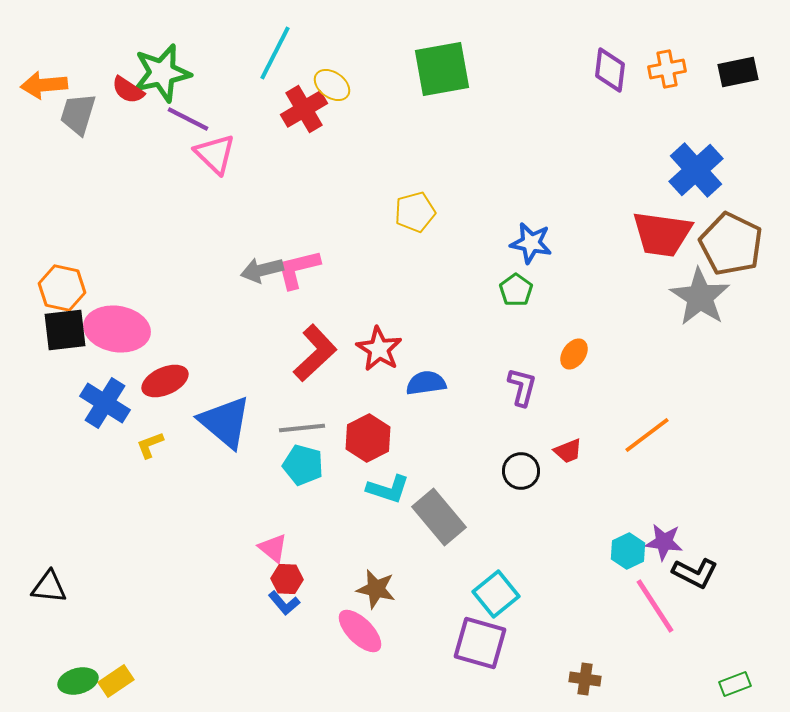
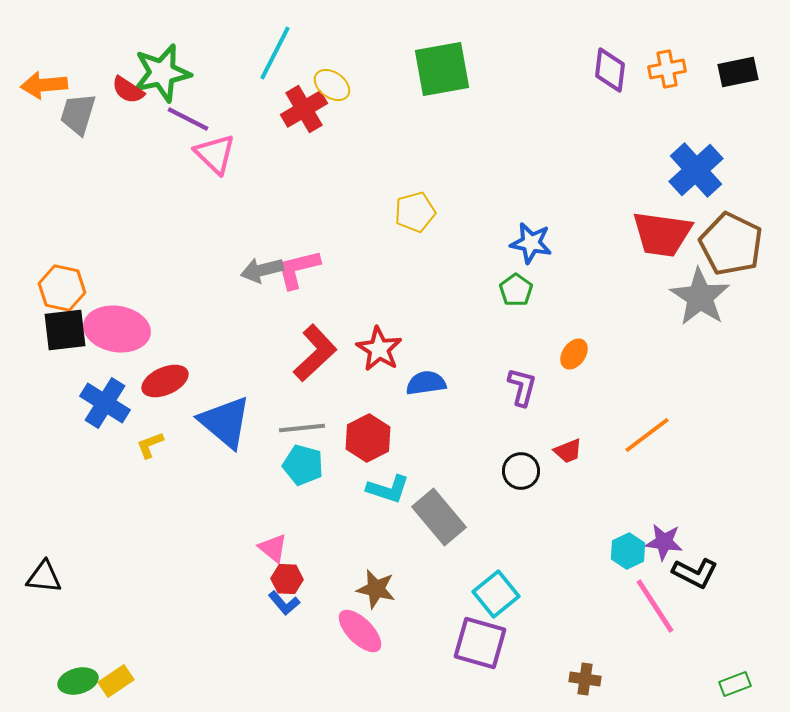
black triangle at (49, 587): moved 5 px left, 10 px up
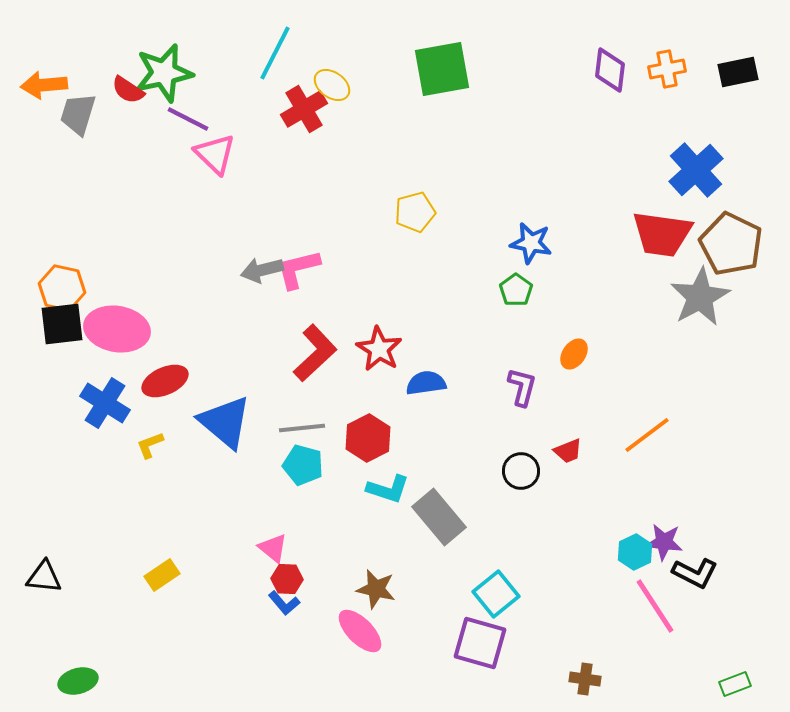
green star at (162, 73): moved 2 px right
gray star at (700, 297): rotated 10 degrees clockwise
black square at (65, 330): moved 3 px left, 6 px up
cyan hexagon at (628, 551): moved 7 px right, 1 px down
yellow rectangle at (116, 681): moved 46 px right, 106 px up
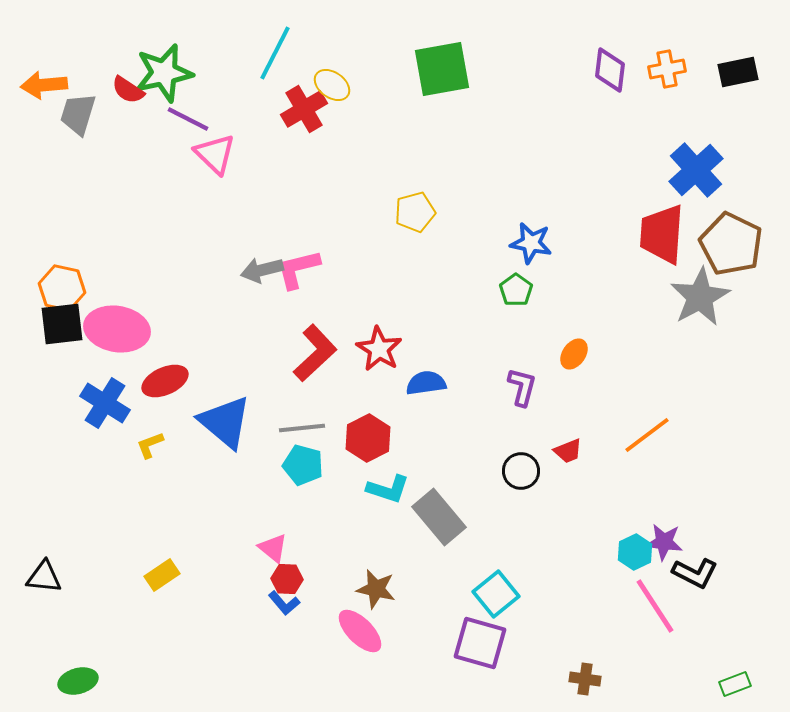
red trapezoid at (662, 234): rotated 86 degrees clockwise
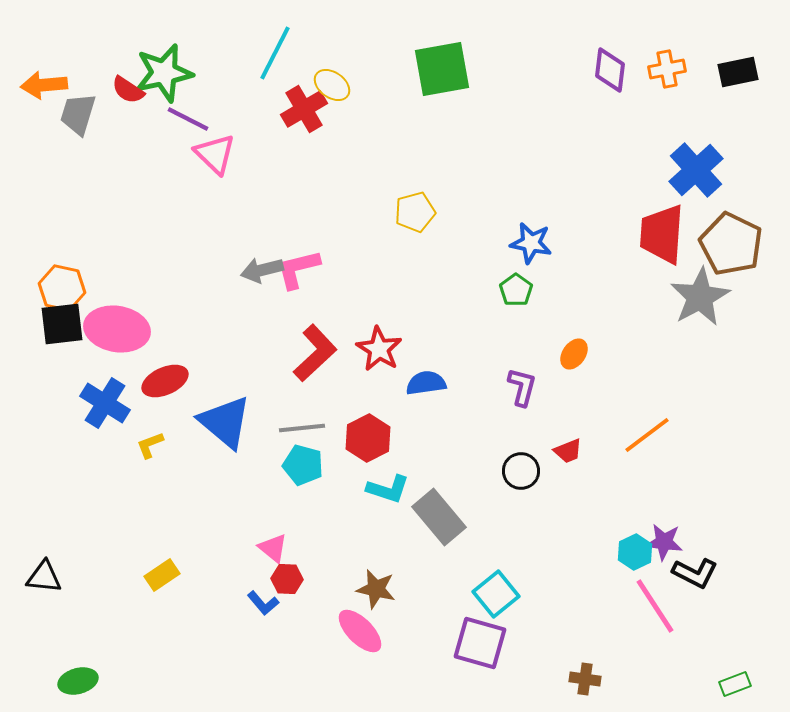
blue L-shape at (284, 603): moved 21 px left
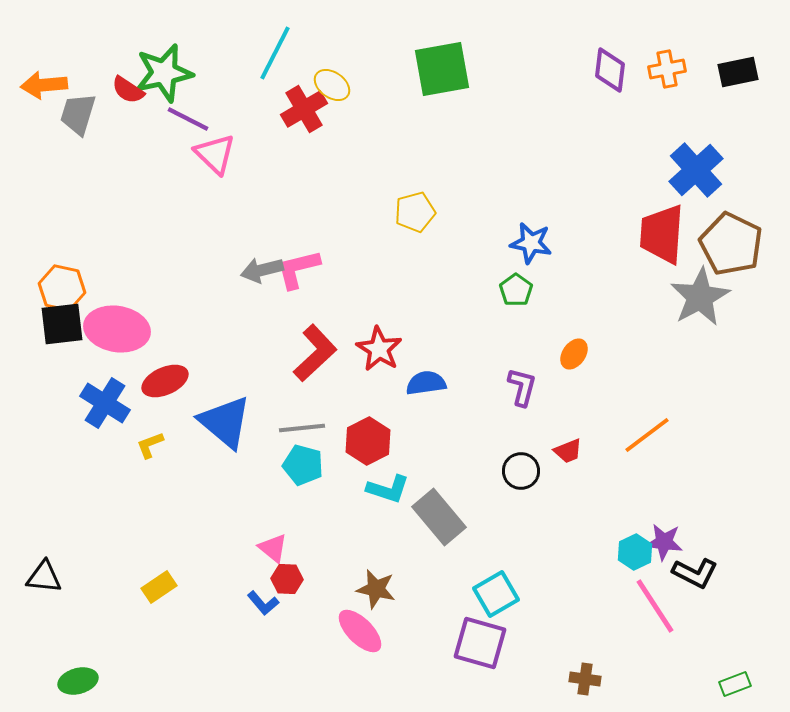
red hexagon at (368, 438): moved 3 px down
yellow rectangle at (162, 575): moved 3 px left, 12 px down
cyan square at (496, 594): rotated 9 degrees clockwise
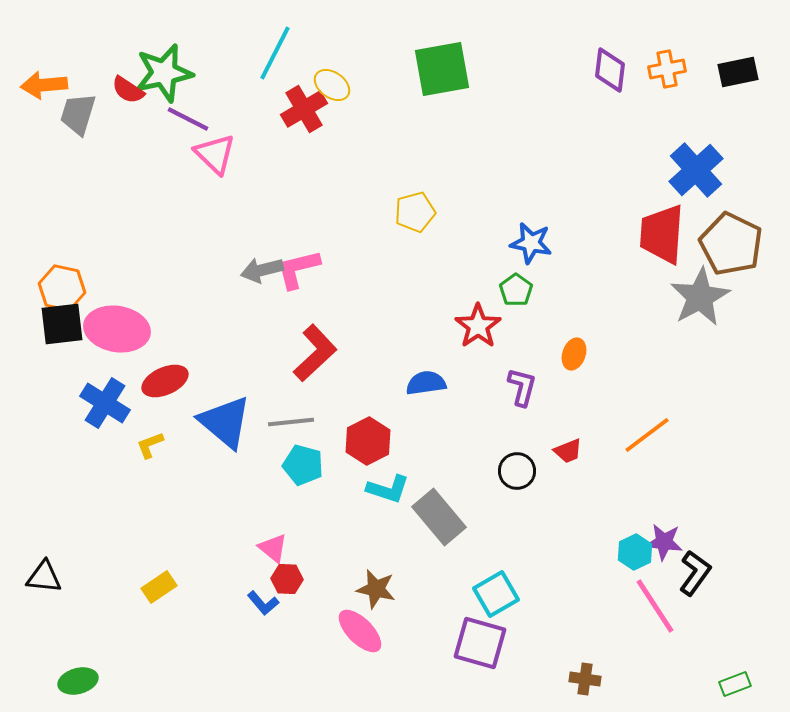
red star at (379, 349): moved 99 px right, 23 px up; rotated 6 degrees clockwise
orange ellipse at (574, 354): rotated 16 degrees counterclockwise
gray line at (302, 428): moved 11 px left, 6 px up
black circle at (521, 471): moved 4 px left
black L-shape at (695, 573): rotated 81 degrees counterclockwise
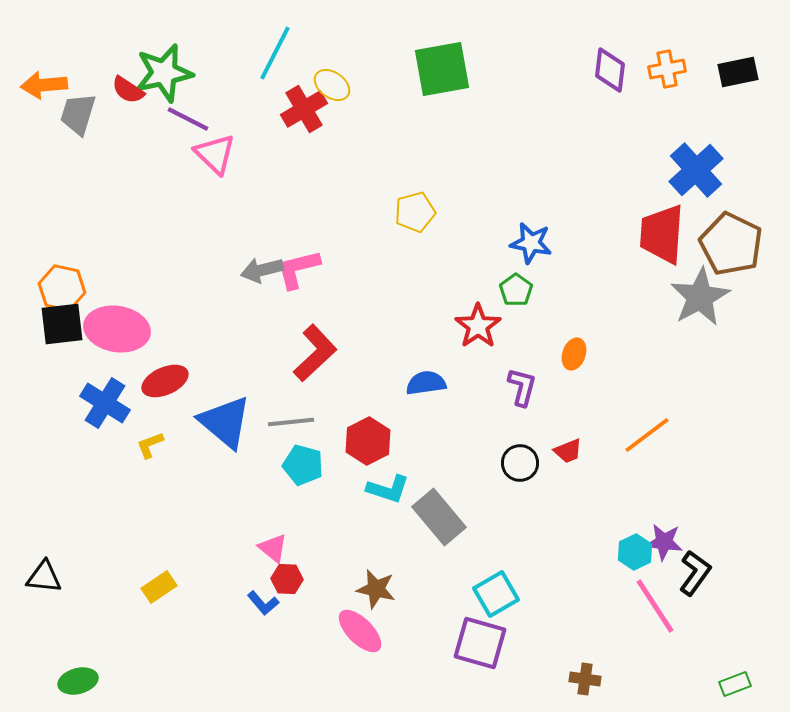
black circle at (517, 471): moved 3 px right, 8 px up
